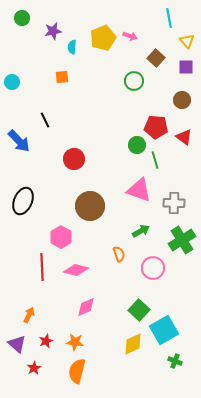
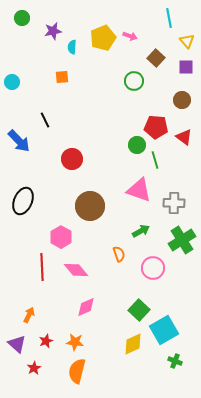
red circle at (74, 159): moved 2 px left
pink diamond at (76, 270): rotated 35 degrees clockwise
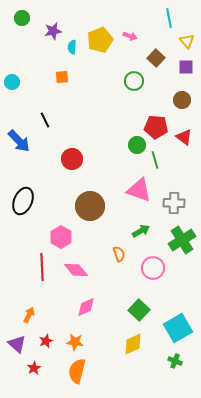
yellow pentagon at (103, 38): moved 3 px left, 2 px down
cyan square at (164, 330): moved 14 px right, 2 px up
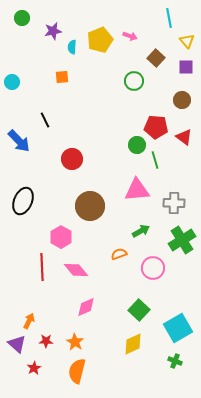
pink triangle at (139, 190): moved 2 px left; rotated 24 degrees counterclockwise
orange semicircle at (119, 254): rotated 91 degrees counterclockwise
orange arrow at (29, 315): moved 6 px down
red star at (46, 341): rotated 24 degrees clockwise
orange star at (75, 342): rotated 24 degrees clockwise
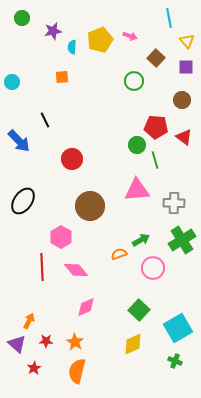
black ellipse at (23, 201): rotated 12 degrees clockwise
green arrow at (141, 231): moved 9 px down
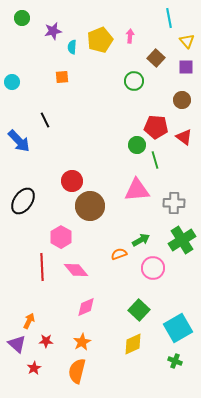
pink arrow at (130, 36): rotated 104 degrees counterclockwise
red circle at (72, 159): moved 22 px down
orange star at (75, 342): moved 7 px right; rotated 12 degrees clockwise
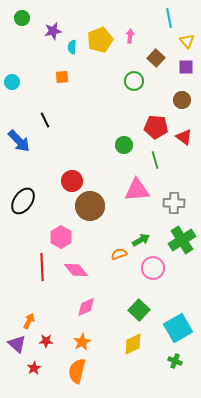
green circle at (137, 145): moved 13 px left
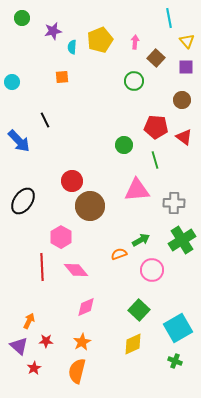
pink arrow at (130, 36): moved 5 px right, 6 px down
pink circle at (153, 268): moved 1 px left, 2 px down
purple triangle at (17, 344): moved 2 px right, 2 px down
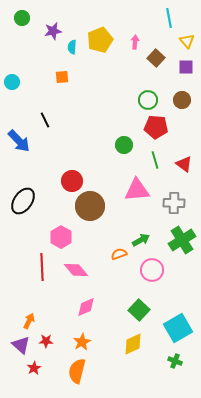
green circle at (134, 81): moved 14 px right, 19 px down
red triangle at (184, 137): moved 27 px down
purple triangle at (19, 346): moved 2 px right, 1 px up
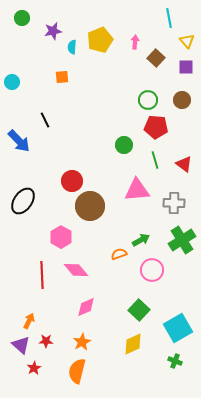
red line at (42, 267): moved 8 px down
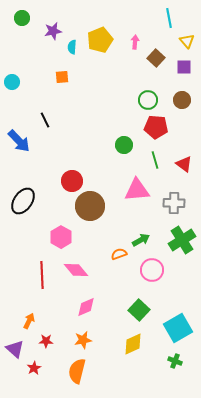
purple square at (186, 67): moved 2 px left
orange star at (82, 342): moved 1 px right, 2 px up; rotated 18 degrees clockwise
purple triangle at (21, 345): moved 6 px left, 4 px down
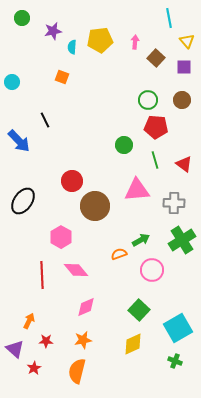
yellow pentagon at (100, 40): rotated 15 degrees clockwise
orange square at (62, 77): rotated 24 degrees clockwise
brown circle at (90, 206): moved 5 px right
